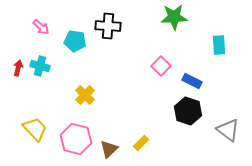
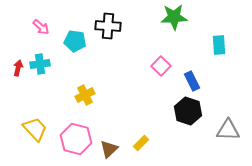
cyan cross: moved 2 px up; rotated 24 degrees counterclockwise
blue rectangle: rotated 36 degrees clockwise
yellow cross: rotated 18 degrees clockwise
gray triangle: rotated 35 degrees counterclockwise
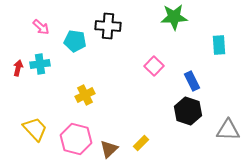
pink square: moved 7 px left
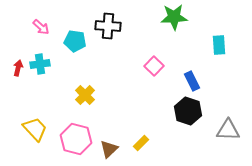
yellow cross: rotated 18 degrees counterclockwise
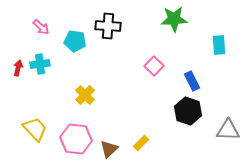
green star: moved 2 px down
pink hexagon: rotated 8 degrees counterclockwise
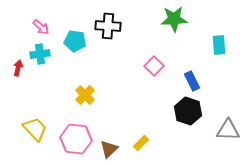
cyan cross: moved 10 px up
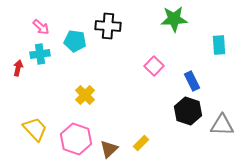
gray triangle: moved 6 px left, 5 px up
pink hexagon: rotated 12 degrees clockwise
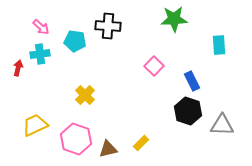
yellow trapezoid: moved 4 px up; rotated 72 degrees counterclockwise
brown triangle: moved 1 px left; rotated 30 degrees clockwise
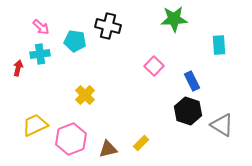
black cross: rotated 10 degrees clockwise
gray triangle: rotated 30 degrees clockwise
pink hexagon: moved 5 px left; rotated 20 degrees clockwise
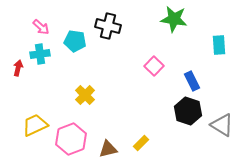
green star: rotated 12 degrees clockwise
